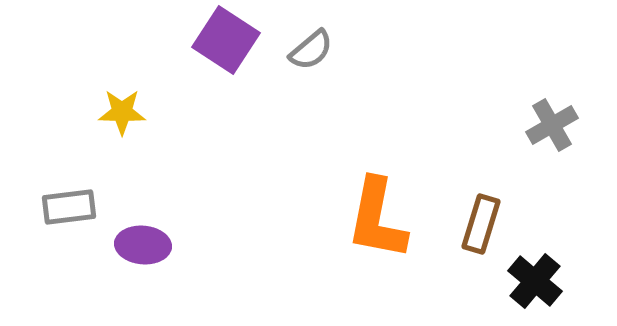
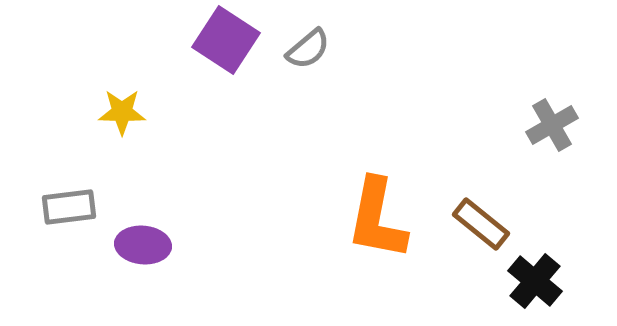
gray semicircle: moved 3 px left, 1 px up
brown rectangle: rotated 68 degrees counterclockwise
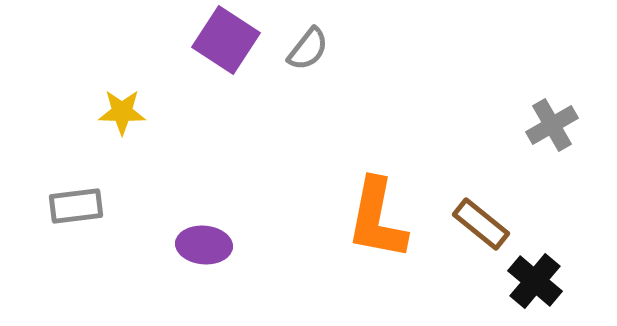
gray semicircle: rotated 12 degrees counterclockwise
gray rectangle: moved 7 px right, 1 px up
purple ellipse: moved 61 px right
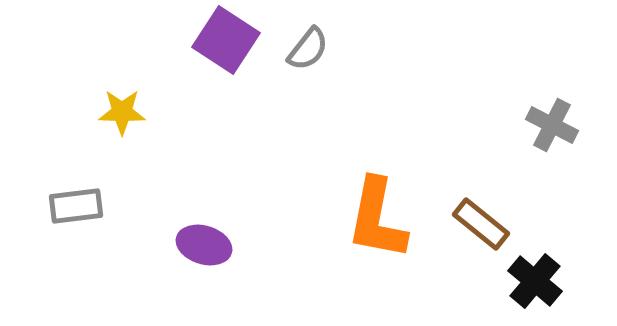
gray cross: rotated 33 degrees counterclockwise
purple ellipse: rotated 12 degrees clockwise
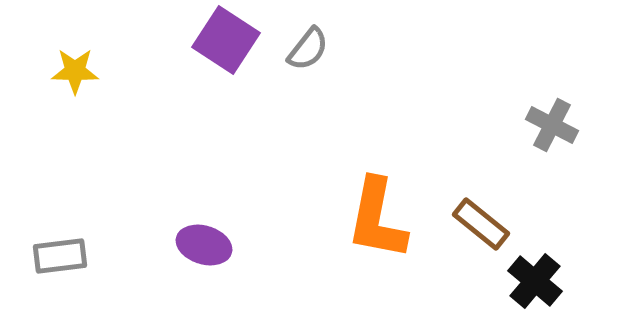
yellow star: moved 47 px left, 41 px up
gray rectangle: moved 16 px left, 50 px down
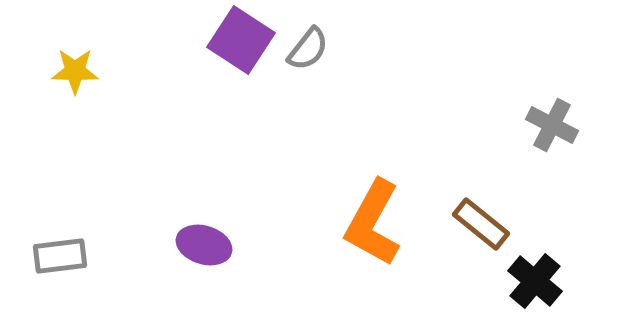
purple square: moved 15 px right
orange L-shape: moved 4 px left, 4 px down; rotated 18 degrees clockwise
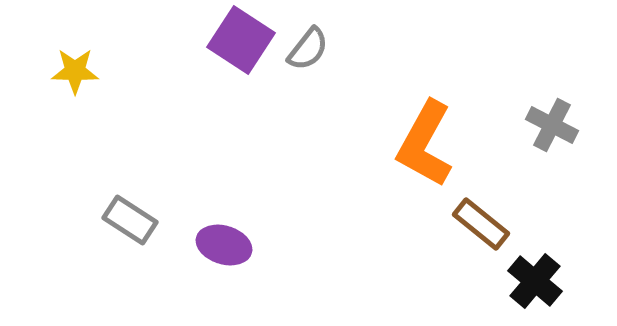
orange L-shape: moved 52 px right, 79 px up
purple ellipse: moved 20 px right
gray rectangle: moved 70 px right, 36 px up; rotated 40 degrees clockwise
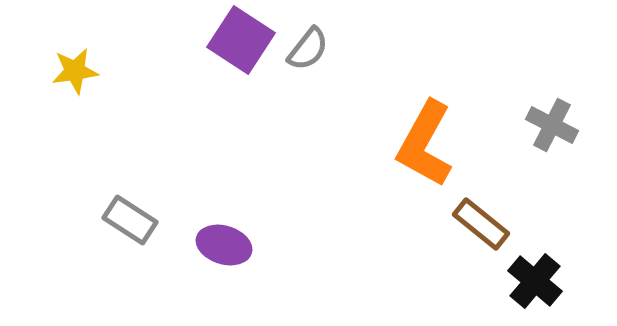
yellow star: rotated 9 degrees counterclockwise
